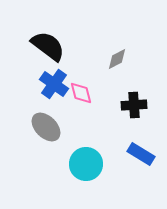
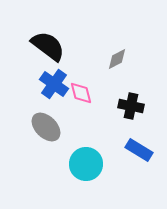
black cross: moved 3 px left, 1 px down; rotated 15 degrees clockwise
blue rectangle: moved 2 px left, 4 px up
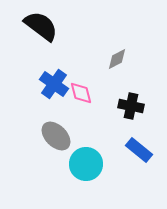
black semicircle: moved 7 px left, 20 px up
gray ellipse: moved 10 px right, 9 px down
blue rectangle: rotated 8 degrees clockwise
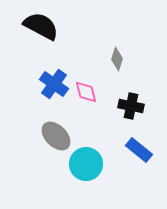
black semicircle: rotated 9 degrees counterclockwise
gray diamond: rotated 45 degrees counterclockwise
pink diamond: moved 5 px right, 1 px up
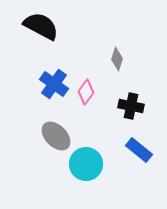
pink diamond: rotated 50 degrees clockwise
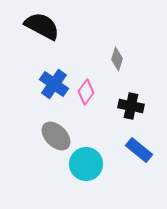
black semicircle: moved 1 px right
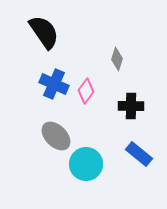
black semicircle: moved 2 px right, 6 px down; rotated 27 degrees clockwise
blue cross: rotated 12 degrees counterclockwise
pink diamond: moved 1 px up
black cross: rotated 10 degrees counterclockwise
blue rectangle: moved 4 px down
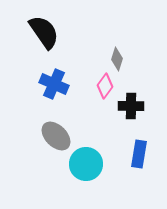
pink diamond: moved 19 px right, 5 px up
blue rectangle: rotated 60 degrees clockwise
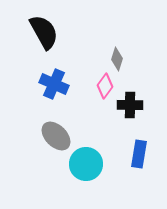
black semicircle: rotated 6 degrees clockwise
black cross: moved 1 px left, 1 px up
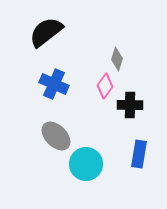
black semicircle: moved 2 px right; rotated 99 degrees counterclockwise
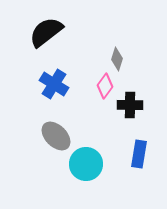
blue cross: rotated 8 degrees clockwise
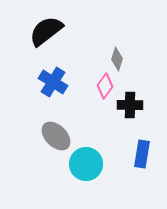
black semicircle: moved 1 px up
blue cross: moved 1 px left, 2 px up
blue rectangle: moved 3 px right
